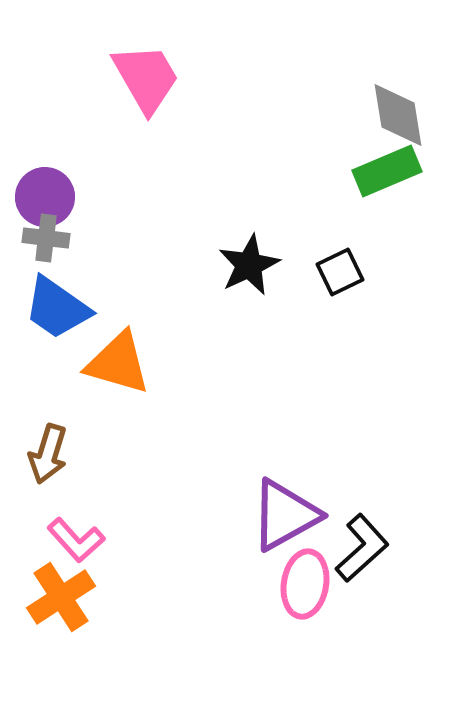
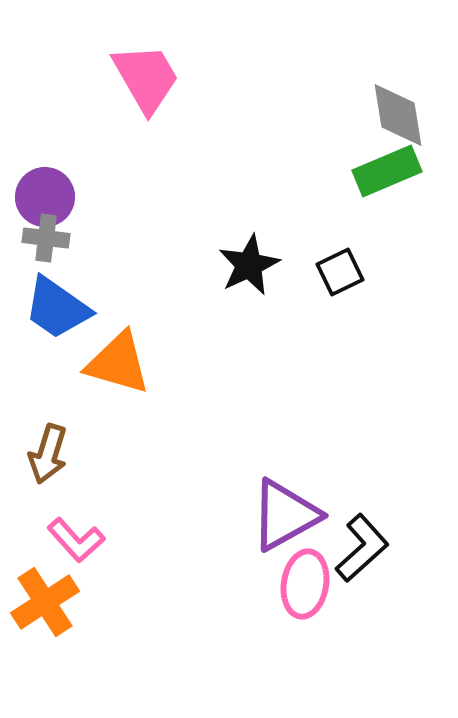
orange cross: moved 16 px left, 5 px down
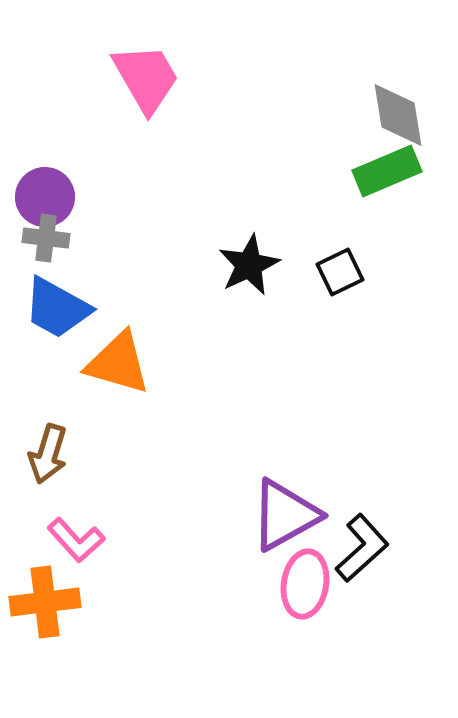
blue trapezoid: rotated 6 degrees counterclockwise
orange cross: rotated 26 degrees clockwise
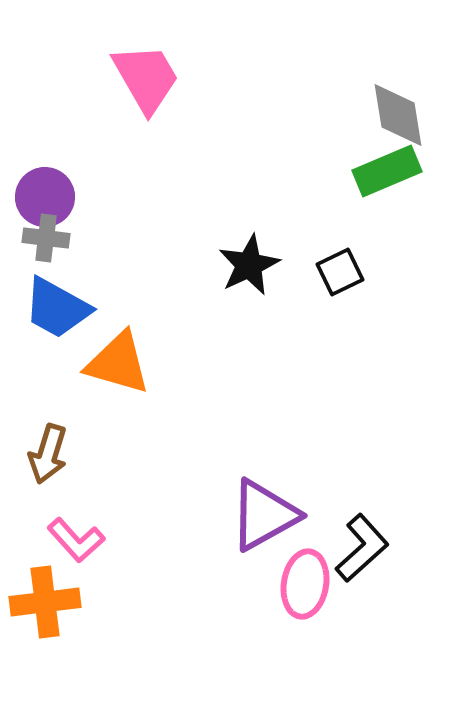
purple triangle: moved 21 px left
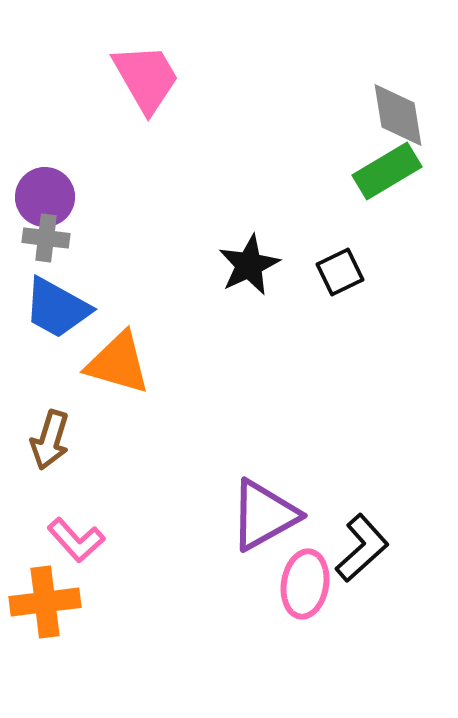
green rectangle: rotated 8 degrees counterclockwise
brown arrow: moved 2 px right, 14 px up
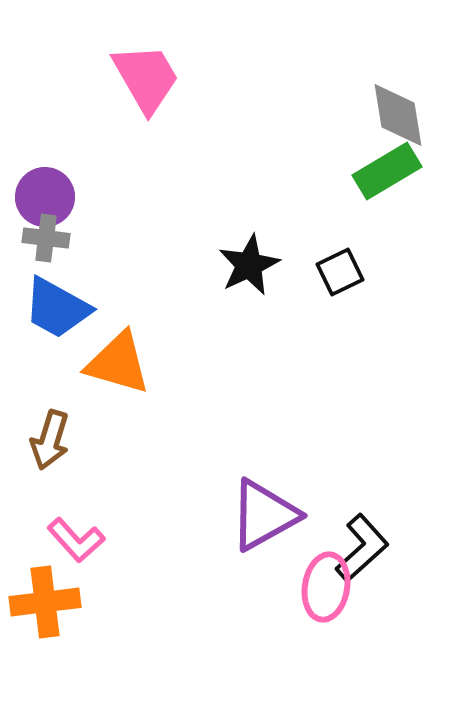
pink ellipse: moved 21 px right, 3 px down
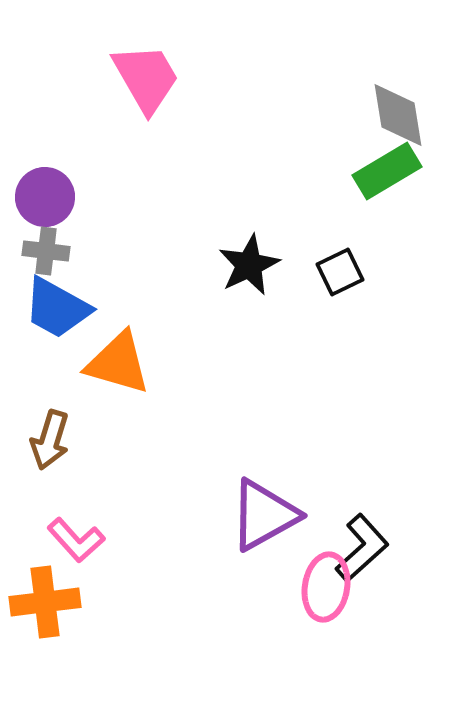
gray cross: moved 13 px down
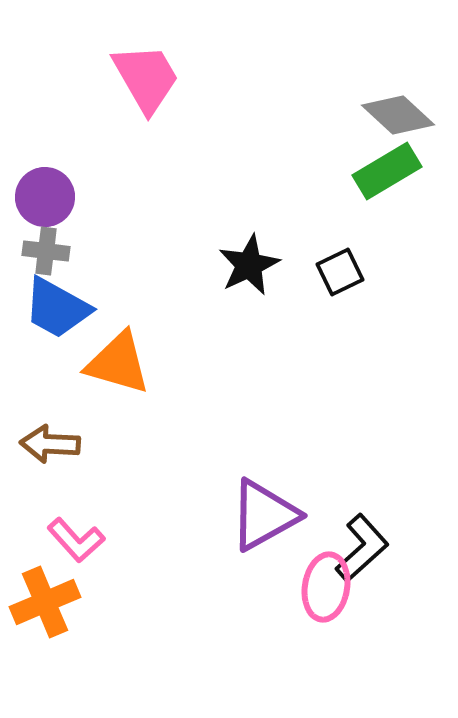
gray diamond: rotated 38 degrees counterclockwise
brown arrow: moved 4 px down; rotated 76 degrees clockwise
orange cross: rotated 16 degrees counterclockwise
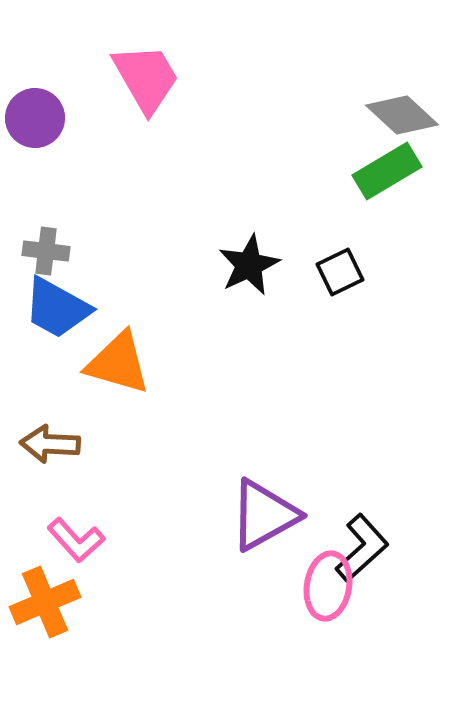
gray diamond: moved 4 px right
purple circle: moved 10 px left, 79 px up
pink ellipse: moved 2 px right, 1 px up
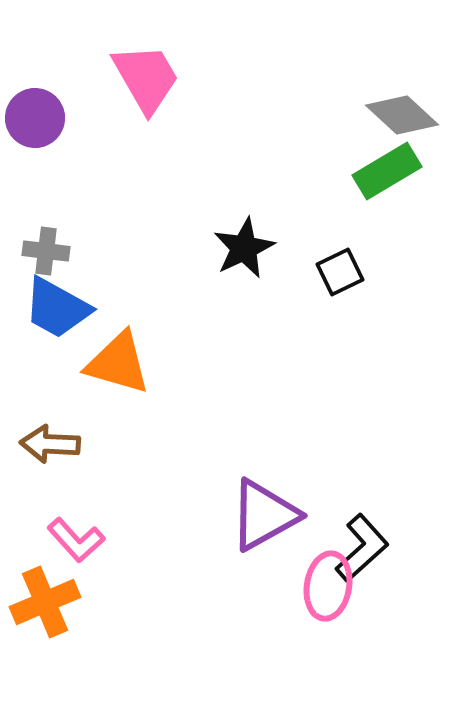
black star: moved 5 px left, 17 px up
